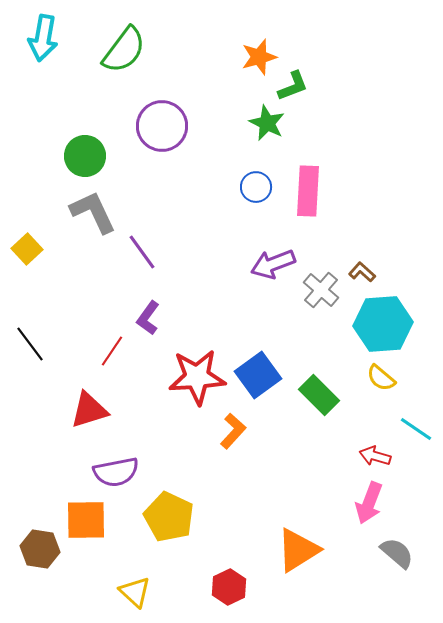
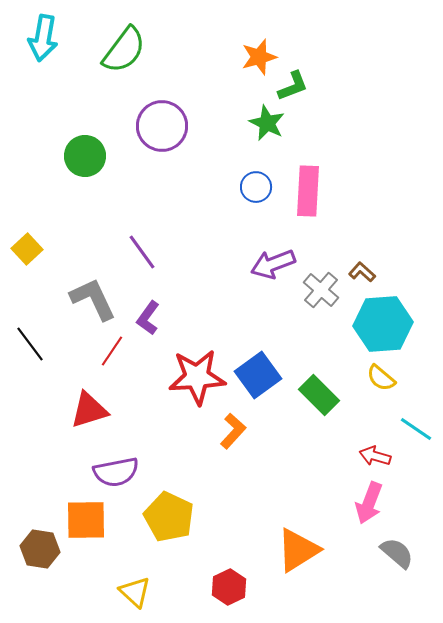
gray L-shape: moved 87 px down
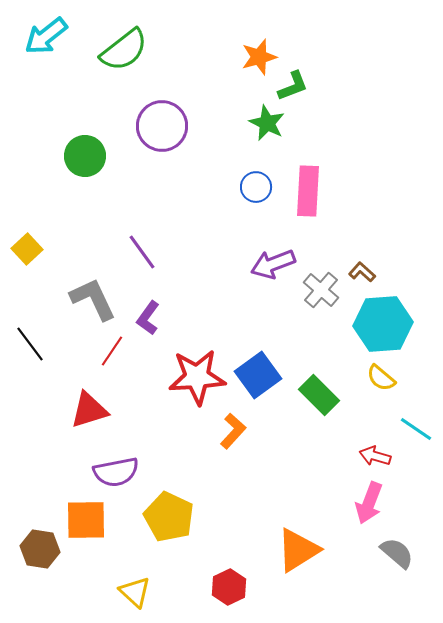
cyan arrow: moved 3 px right, 2 px up; rotated 42 degrees clockwise
green semicircle: rotated 15 degrees clockwise
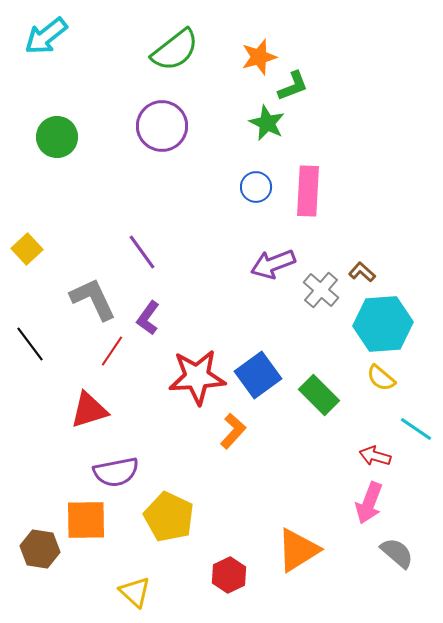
green semicircle: moved 51 px right
green circle: moved 28 px left, 19 px up
red hexagon: moved 12 px up
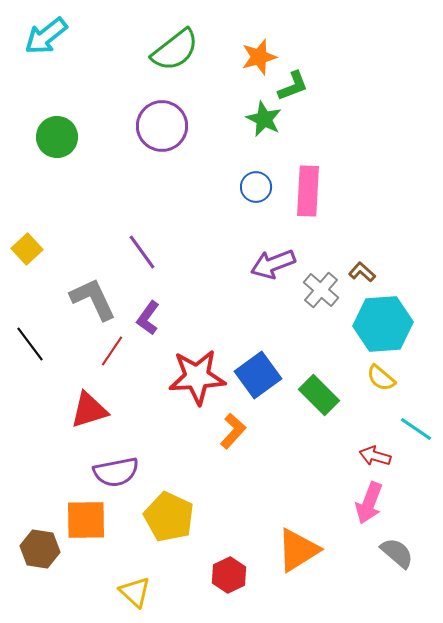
green star: moved 3 px left, 4 px up
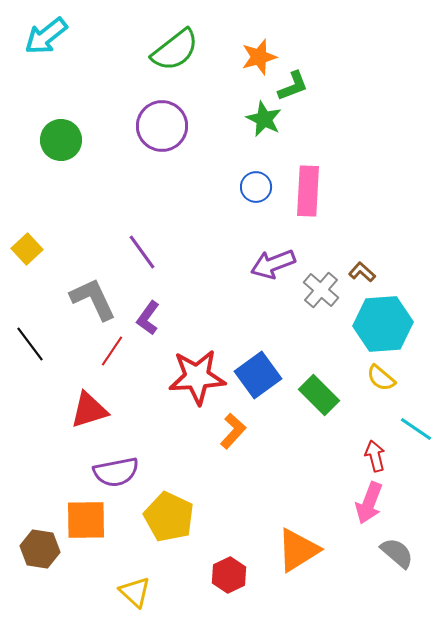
green circle: moved 4 px right, 3 px down
red arrow: rotated 60 degrees clockwise
